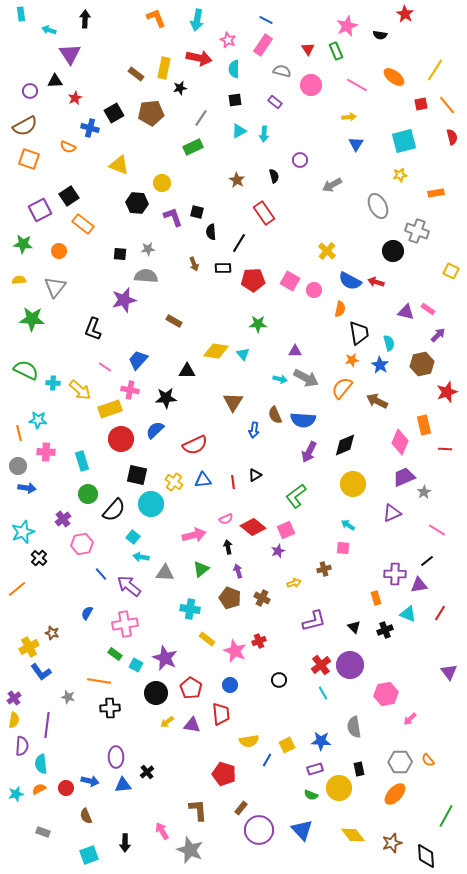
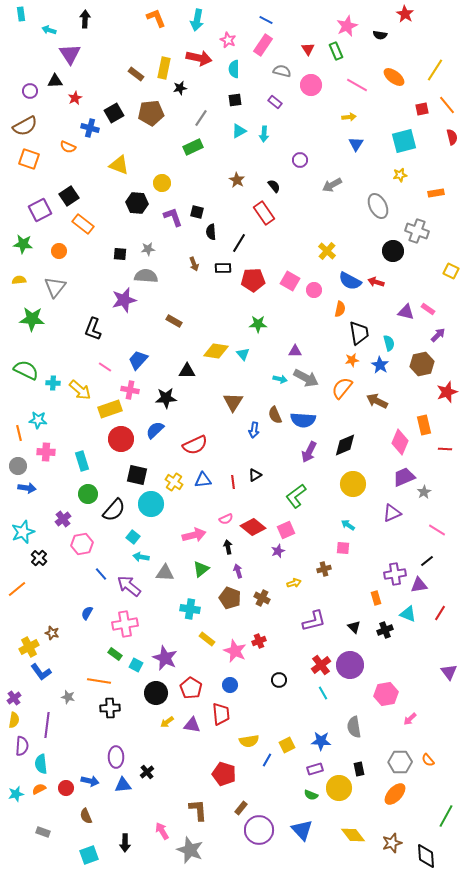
red square at (421, 104): moved 1 px right, 5 px down
black semicircle at (274, 176): moved 10 px down; rotated 24 degrees counterclockwise
purple cross at (395, 574): rotated 10 degrees counterclockwise
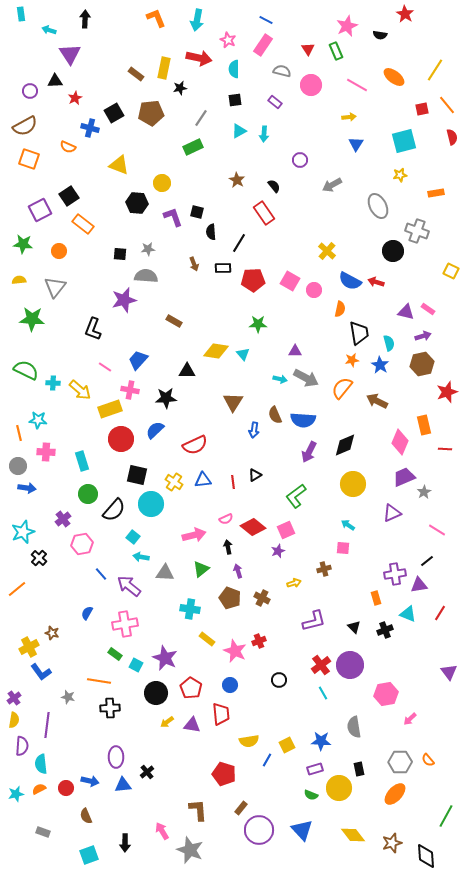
purple arrow at (438, 335): moved 15 px left, 1 px down; rotated 28 degrees clockwise
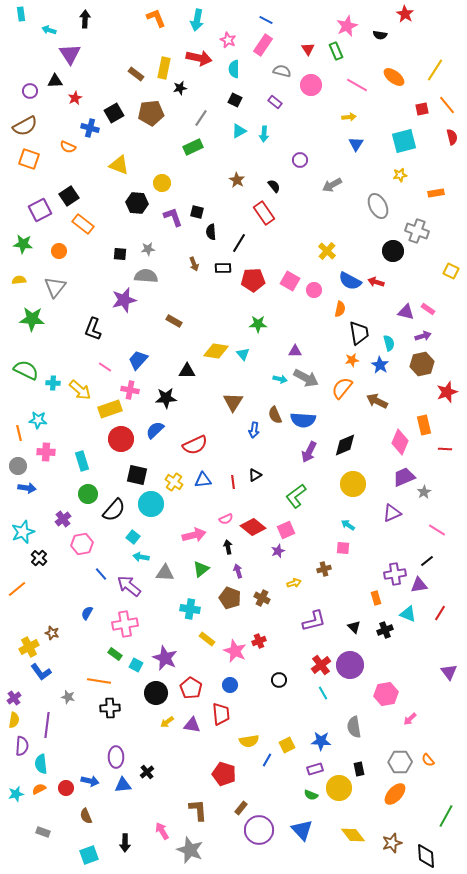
black square at (235, 100): rotated 32 degrees clockwise
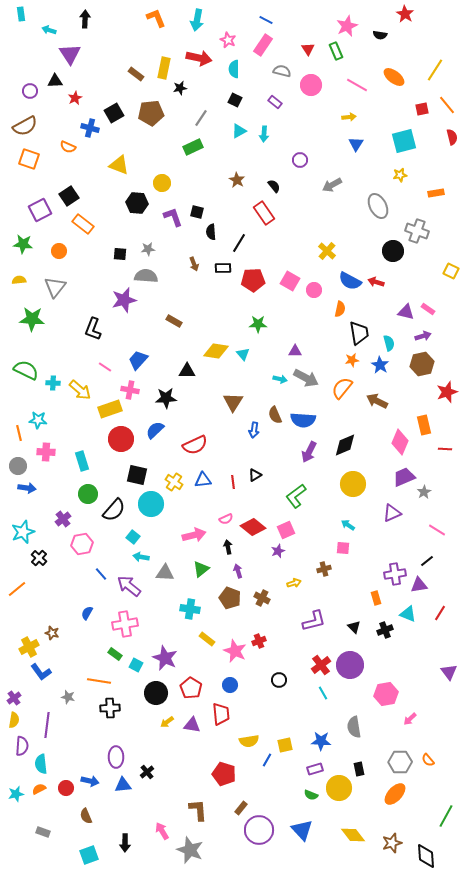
yellow square at (287, 745): moved 2 px left; rotated 14 degrees clockwise
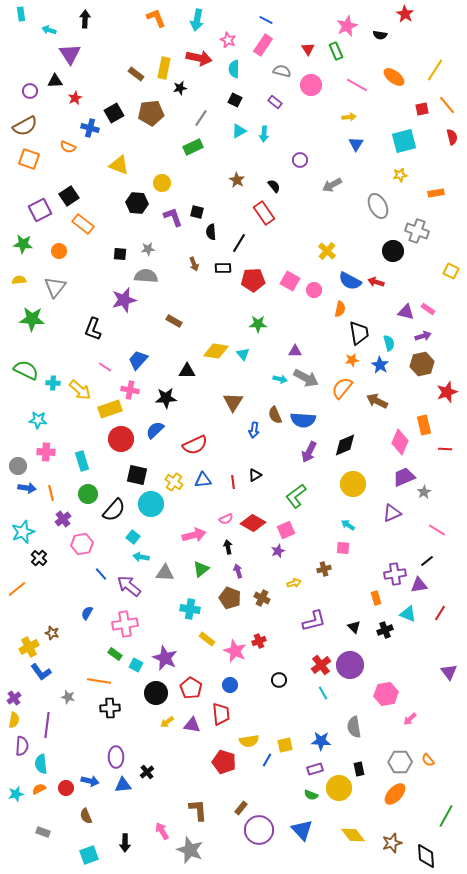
orange line at (19, 433): moved 32 px right, 60 px down
red diamond at (253, 527): moved 4 px up; rotated 10 degrees counterclockwise
red pentagon at (224, 774): moved 12 px up
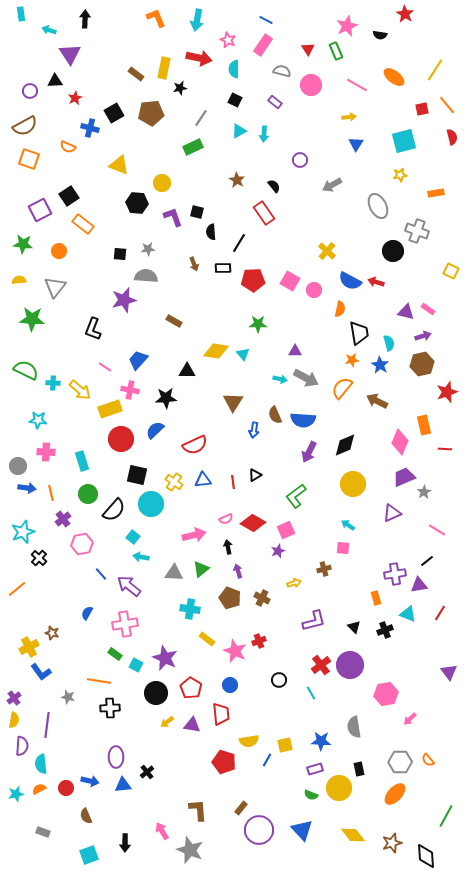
gray triangle at (165, 573): moved 9 px right
cyan line at (323, 693): moved 12 px left
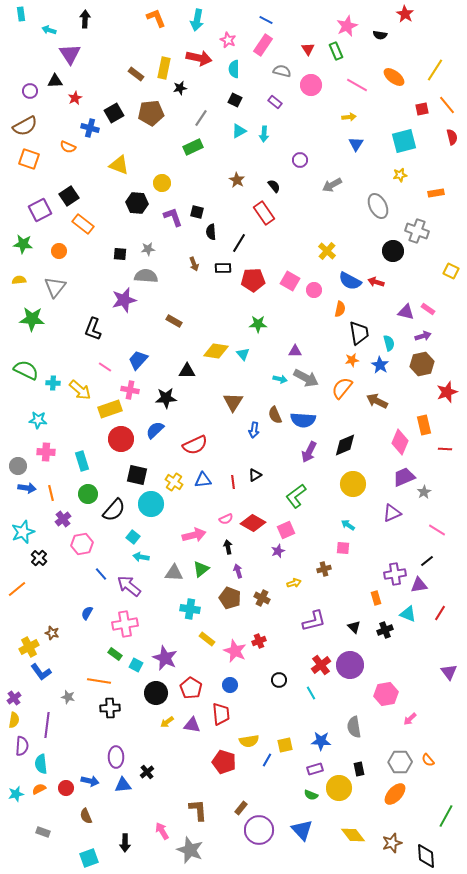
cyan square at (89, 855): moved 3 px down
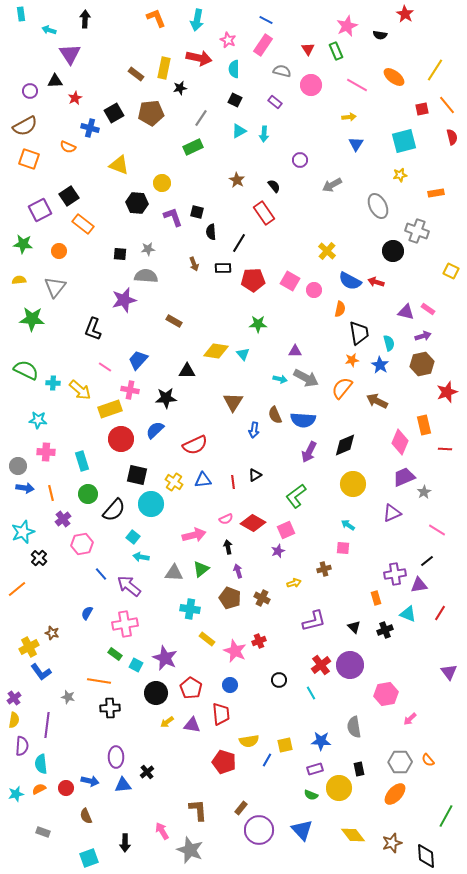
blue arrow at (27, 488): moved 2 px left
